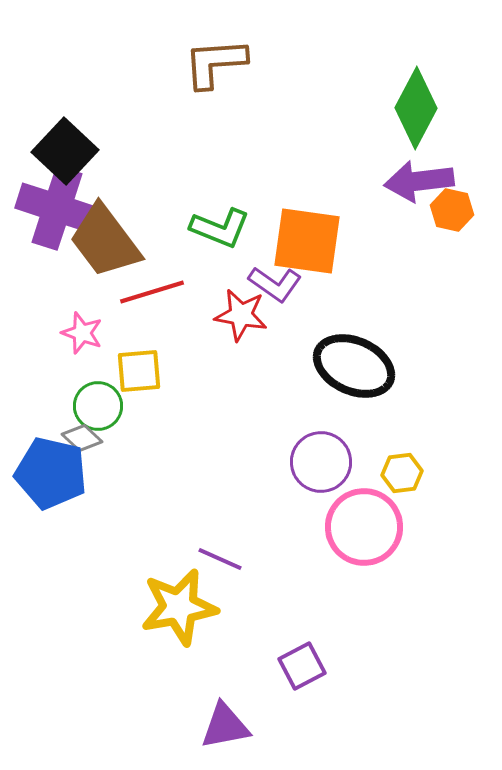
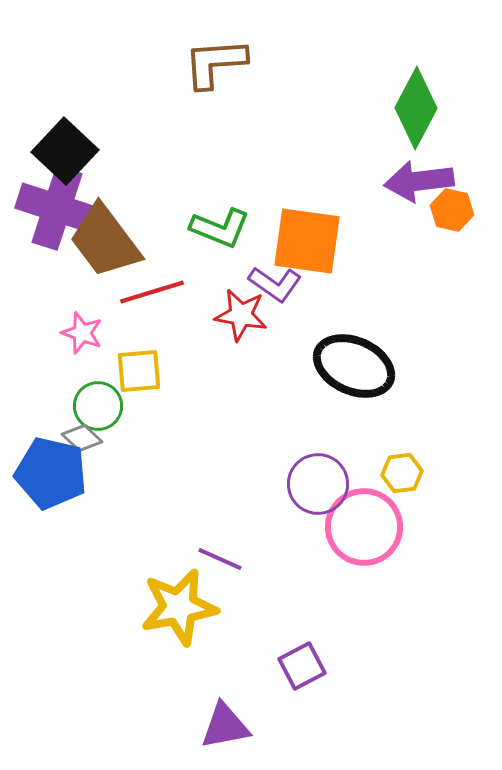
purple circle: moved 3 px left, 22 px down
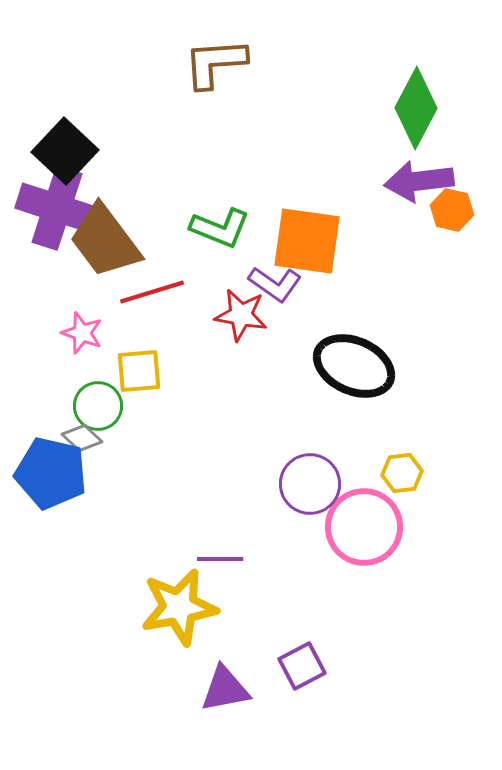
purple circle: moved 8 px left
purple line: rotated 24 degrees counterclockwise
purple triangle: moved 37 px up
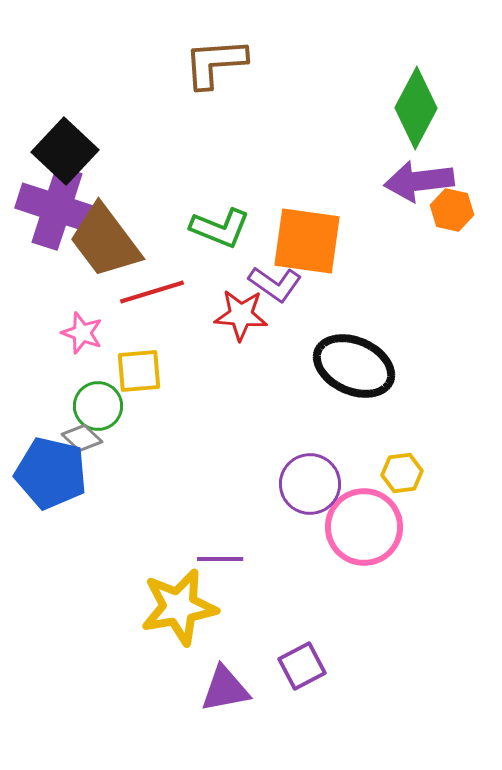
red star: rotated 6 degrees counterclockwise
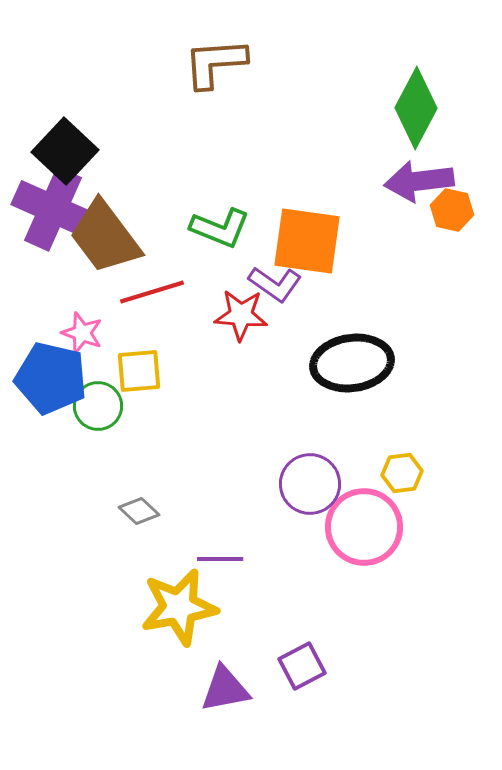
purple cross: moved 4 px left, 1 px down; rotated 6 degrees clockwise
brown trapezoid: moved 4 px up
black ellipse: moved 2 px left, 3 px up; rotated 32 degrees counterclockwise
gray diamond: moved 57 px right, 73 px down
blue pentagon: moved 95 px up
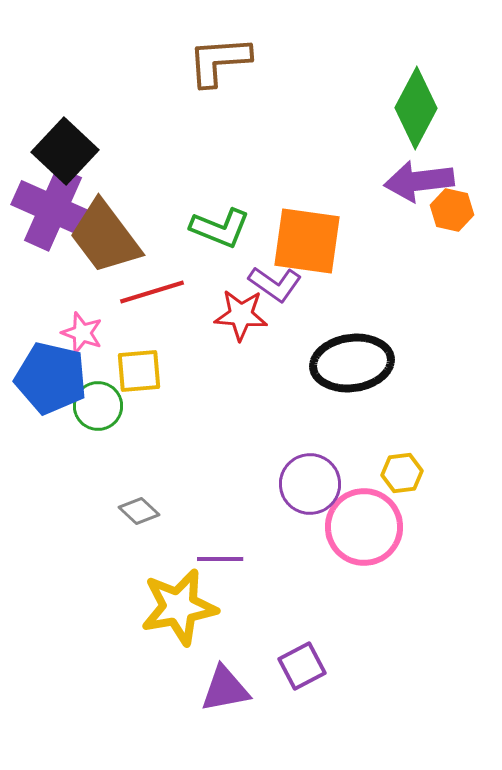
brown L-shape: moved 4 px right, 2 px up
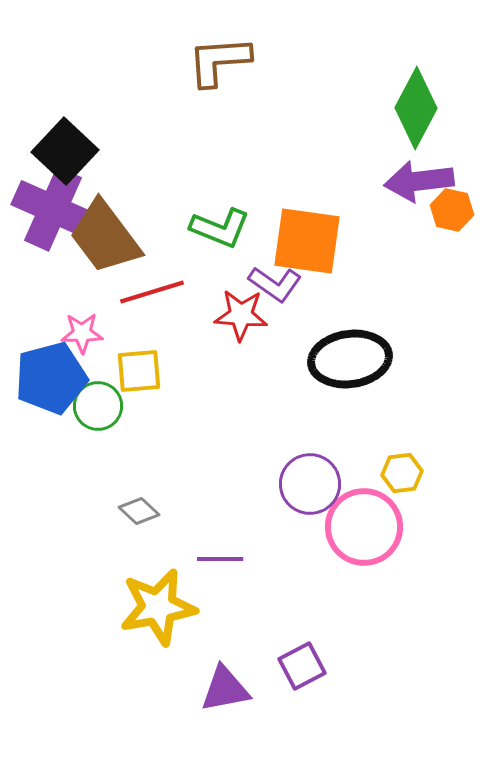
pink star: rotated 21 degrees counterclockwise
black ellipse: moved 2 px left, 4 px up
blue pentagon: rotated 28 degrees counterclockwise
yellow star: moved 21 px left
